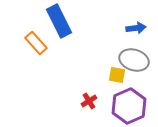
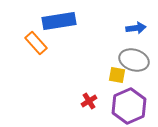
blue rectangle: rotated 72 degrees counterclockwise
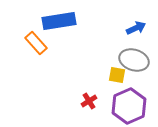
blue arrow: rotated 18 degrees counterclockwise
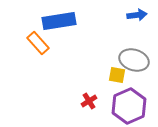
blue arrow: moved 1 px right, 13 px up; rotated 18 degrees clockwise
orange rectangle: moved 2 px right
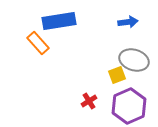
blue arrow: moved 9 px left, 7 px down
yellow square: rotated 30 degrees counterclockwise
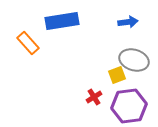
blue rectangle: moved 3 px right
orange rectangle: moved 10 px left
red cross: moved 5 px right, 4 px up
purple hexagon: rotated 16 degrees clockwise
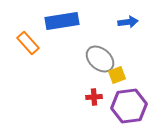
gray ellipse: moved 34 px left, 1 px up; rotated 24 degrees clockwise
red cross: rotated 28 degrees clockwise
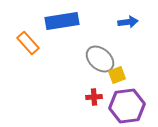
purple hexagon: moved 2 px left
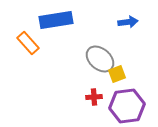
blue rectangle: moved 6 px left, 1 px up
yellow square: moved 1 px up
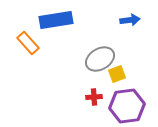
blue arrow: moved 2 px right, 2 px up
gray ellipse: rotated 72 degrees counterclockwise
